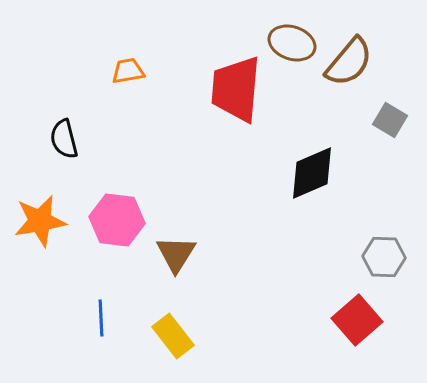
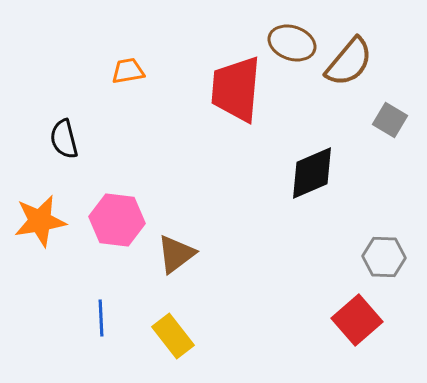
brown triangle: rotated 21 degrees clockwise
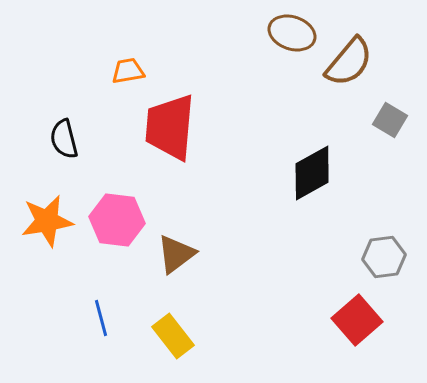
brown ellipse: moved 10 px up
red trapezoid: moved 66 px left, 38 px down
black diamond: rotated 6 degrees counterclockwise
orange star: moved 7 px right
gray hexagon: rotated 9 degrees counterclockwise
blue line: rotated 12 degrees counterclockwise
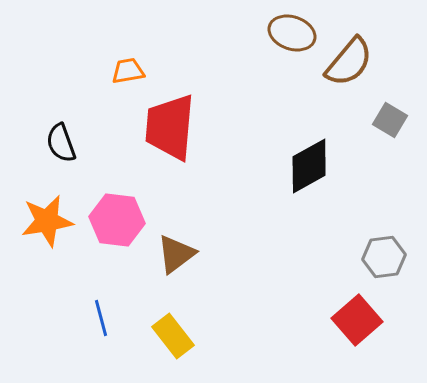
black semicircle: moved 3 px left, 4 px down; rotated 6 degrees counterclockwise
black diamond: moved 3 px left, 7 px up
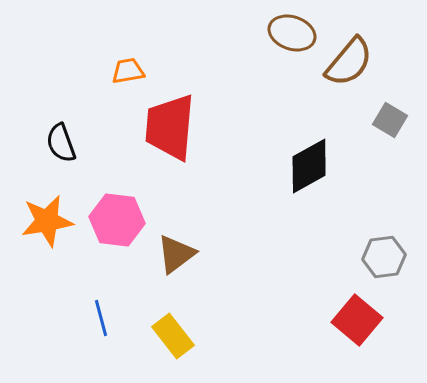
red square: rotated 9 degrees counterclockwise
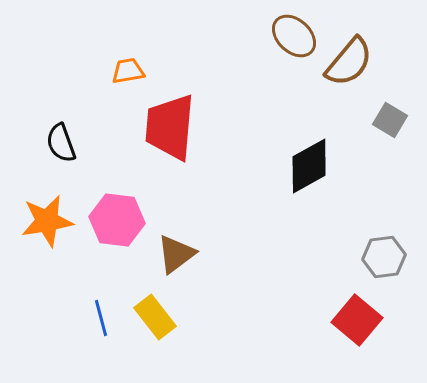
brown ellipse: moved 2 px right, 3 px down; rotated 24 degrees clockwise
yellow rectangle: moved 18 px left, 19 px up
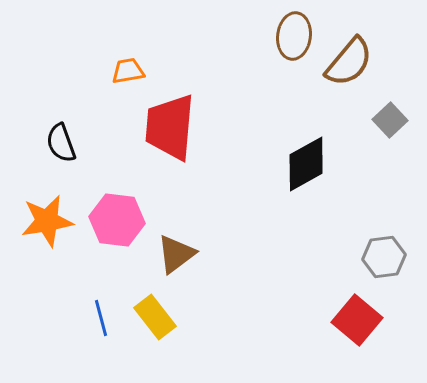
brown ellipse: rotated 54 degrees clockwise
gray square: rotated 16 degrees clockwise
black diamond: moved 3 px left, 2 px up
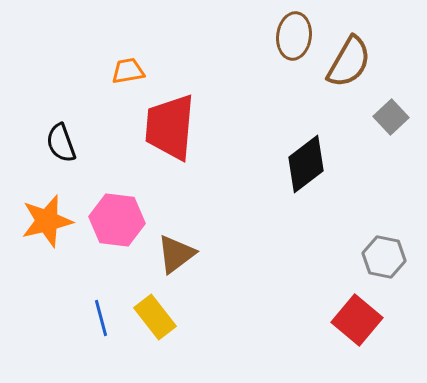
brown semicircle: rotated 10 degrees counterclockwise
gray square: moved 1 px right, 3 px up
black diamond: rotated 8 degrees counterclockwise
orange star: rotated 4 degrees counterclockwise
gray hexagon: rotated 18 degrees clockwise
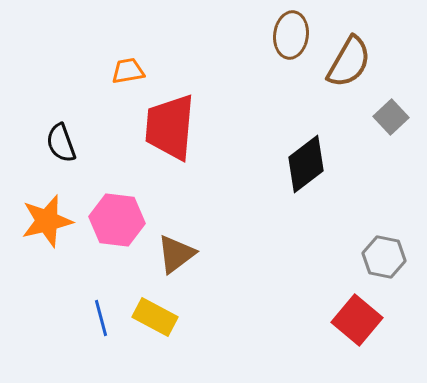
brown ellipse: moved 3 px left, 1 px up
yellow rectangle: rotated 24 degrees counterclockwise
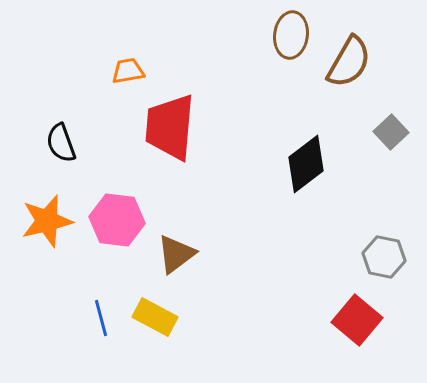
gray square: moved 15 px down
